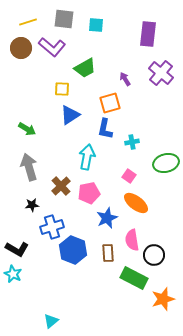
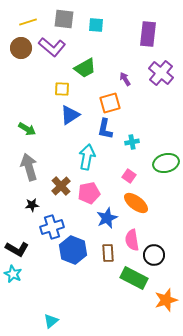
orange star: moved 3 px right, 1 px down
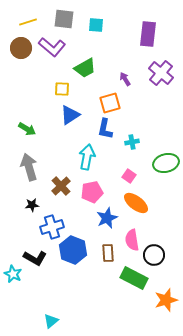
pink pentagon: moved 3 px right, 1 px up
black L-shape: moved 18 px right, 9 px down
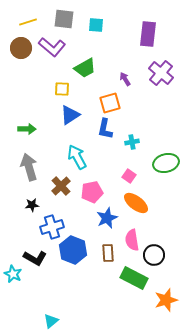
green arrow: rotated 30 degrees counterclockwise
cyan arrow: moved 10 px left; rotated 40 degrees counterclockwise
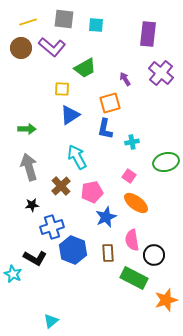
green ellipse: moved 1 px up
blue star: moved 1 px left, 1 px up
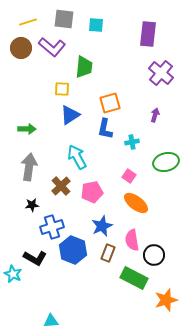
green trapezoid: moved 1 px left, 1 px up; rotated 55 degrees counterclockwise
purple arrow: moved 30 px right, 36 px down; rotated 48 degrees clockwise
gray arrow: rotated 24 degrees clockwise
blue star: moved 4 px left, 9 px down
brown rectangle: rotated 24 degrees clockwise
cyan triangle: rotated 35 degrees clockwise
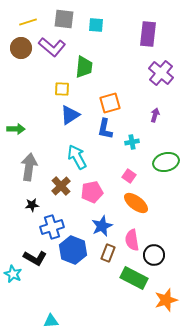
green arrow: moved 11 px left
